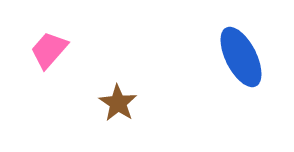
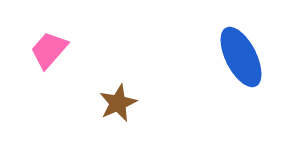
brown star: rotated 15 degrees clockwise
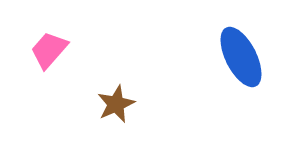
brown star: moved 2 px left, 1 px down
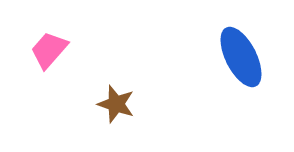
brown star: rotated 30 degrees counterclockwise
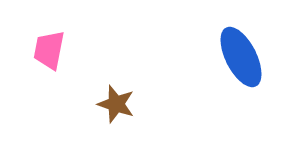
pink trapezoid: rotated 30 degrees counterclockwise
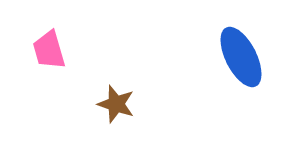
pink trapezoid: rotated 27 degrees counterclockwise
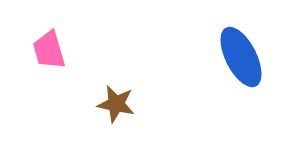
brown star: rotated 6 degrees counterclockwise
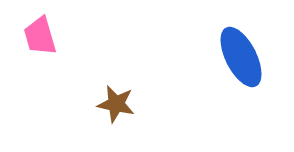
pink trapezoid: moved 9 px left, 14 px up
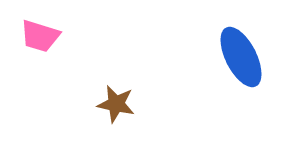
pink trapezoid: rotated 57 degrees counterclockwise
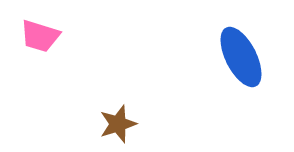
brown star: moved 2 px right, 20 px down; rotated 30 degrees counterclockwise
